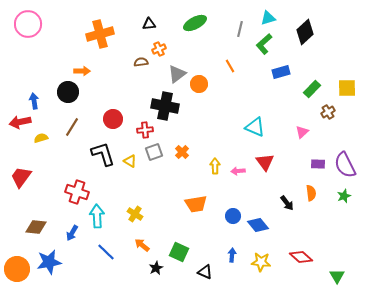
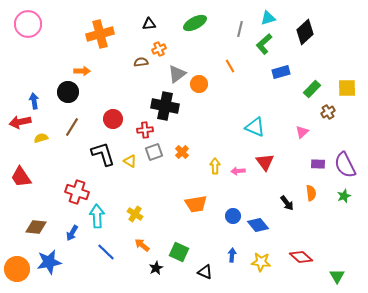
red trapezoid at (21, 177): rotated 70 degrees counterclockwise
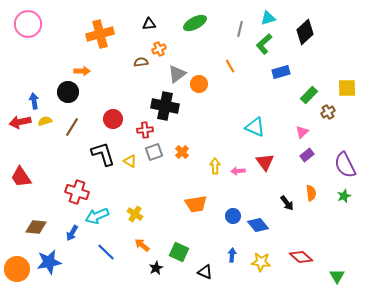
green rectangle at (312, 89): moved 3 px left, 6 px down
yellow semicircle at (41, 138): moved 4 px right, 17 px up
purple rectangle at (318, 164): moved 11 px left, 9 px up; rotated 40 degrees counterclockwise
cyan arrow at (97, 216): rotated 110 degrees counterclockwise
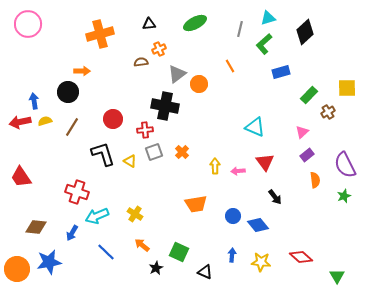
orange semicircle at (311, 193): moved 4 px right, 13 px up
black arrow at (287, 203): moved 12 px left, 6 px up
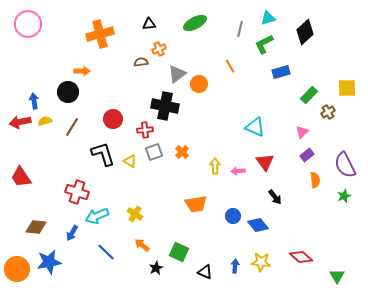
green L-shape at (264, 44): rotated 15 degrees clockwise
blue arrow at (232, 255): moved 3 px right, 11 px down
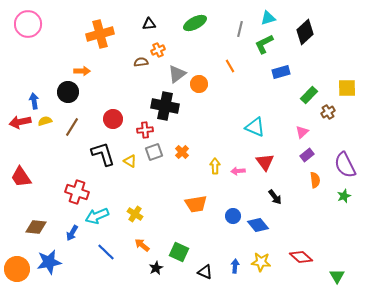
orange cross at (159, 49): moved 1 px left, 1 px down
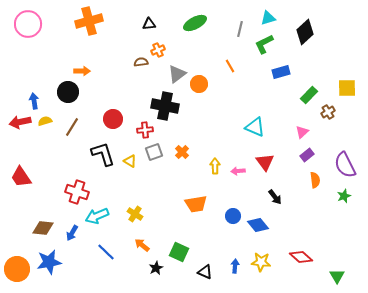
orange cross at (100, 34): moved 11 px left, 13 px up
brown diamond at (36, 227): moved 7 px right, 1 px down
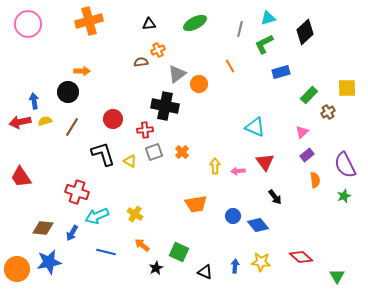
blue line at (106, 252): rotated 30 degrees counterclockwise
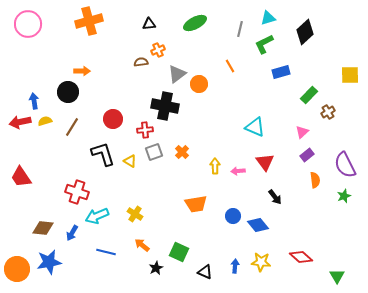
yellow square at (347, 88): moved 3 px right, 13 px up
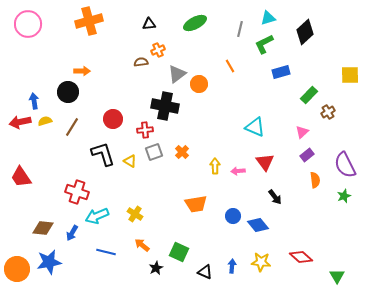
blue arrow at (235, 266): moved 3 px left
